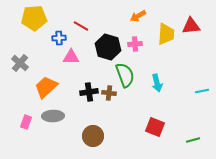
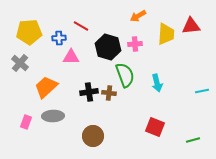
yellow pentagon: moved 5 px left, 14 px down
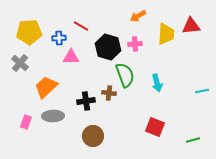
black cross: moved 3 px left, 9 px down
